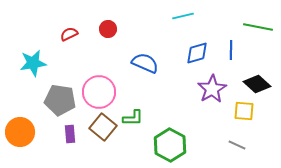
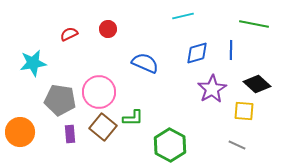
green line: moved 4 px left, 3 px up
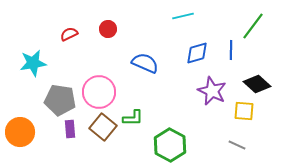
green line: moved 1 px left, 2 px down; rotated 64 degrees counterclockwise
purple star: moved 2 px down; rotated 16 degrees counterclockwise
purple rectangle: moved 5 px up
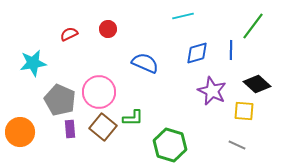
gray pentagon: rotated 16 degrees clockwise
green hexagon: rotated 12 degrees counterclockwise
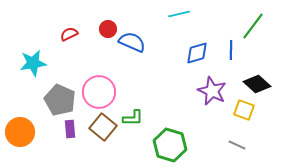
cyan line: moved 4 px left, 2 px up
blue semicircle: moved 13 px left, 21 px up
yellow square: moved 1 px up; rotated 15 degrees clockwise
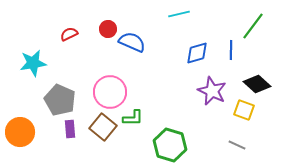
pink circle: moved 11 px right
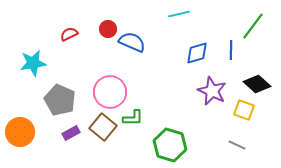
purple rectangle: moved 1 px right, 4 px down; rotated 66 degrees clockwise
